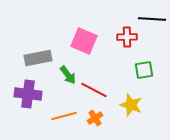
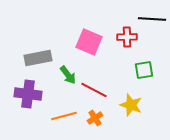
pink square: moved 5 px right, 1 px down
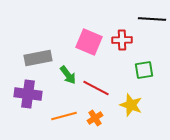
red cross: moved 5 px left, 3 px down
red line: moved 2 px right, 2 px up
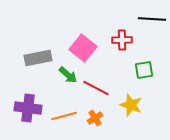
pink square: moved 6 px left, 6 px down; rotated 16 degrees clockwise
green arrow: rotated 12 degrees counterclockwise
purple cross: moved 14 px down
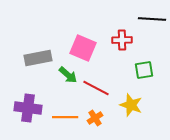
pink square: rotated 16 degrees counterclockwise
orange line: moved 1 px right, 1 px down; rotated 15 degrees clockwise
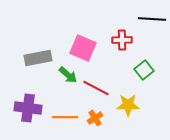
green square: rotated 30 degrees counterclockwise
yellow star: moved 3 px left; rotated 20 degrees counterclockwise
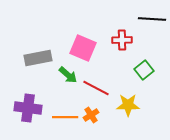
orange cross: moved 4 px left, 3 px up
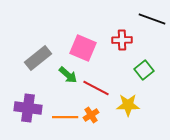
black line: rotated 16 degrees clockwise
gray rectangle: rotated 28 degrees counterclockwise
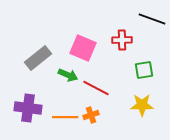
green square: rotated 30 degrees clockwise
green arrow: rotated 18 degrees counterclockwise
yellow star: moved 14 px right
orange cross: rotated 14 degrees clockwise
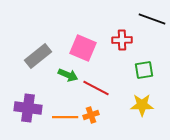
gray rectangle: moved 2 px up
